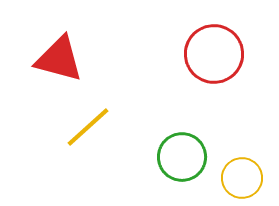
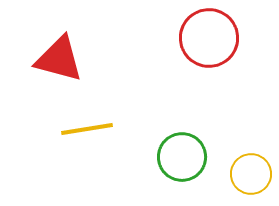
red circle: moved 5 px left, 16 px up
yellow line: moved 1 px left, 2 px down; rotated 33 degrees clockwise
yellow circle: moved 9 px right, 4 px up
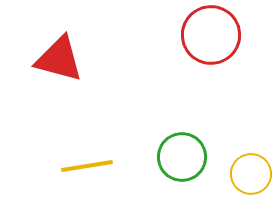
red circle: moved 2 px right, 3 px up
yellow line: moved 37 px down
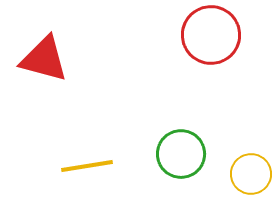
red triangle: moved 15 px left
green circle: moved 1 px left, 3 px up
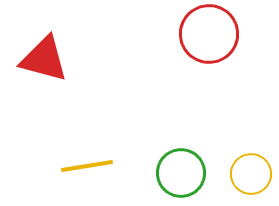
red circle: moved 2 px left, 1 px up
green circle: moved 19 px down
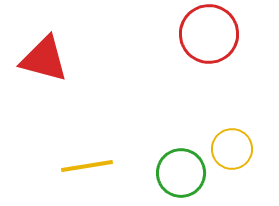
yellow circle: moved 19 px left, 25 px up
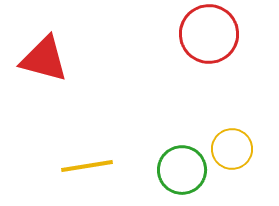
green circle: moved 1 px right, 3 px up
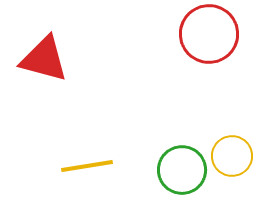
yellow circle: moved 7 px down
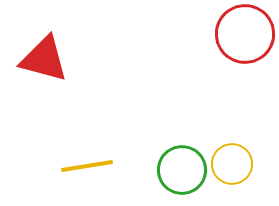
red circle: moved 36 px right
yellow circle: moved 8 px down
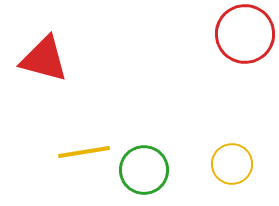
yellow line: moved 3 px left, 14 px up
green circle: moved 38 px left
